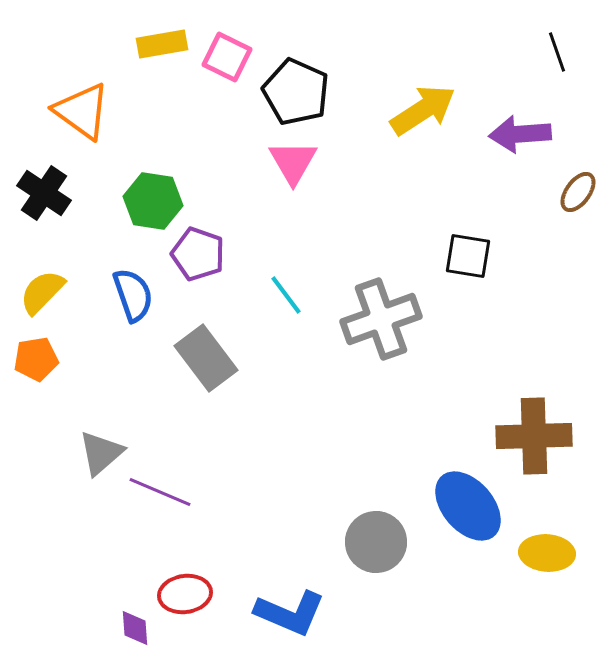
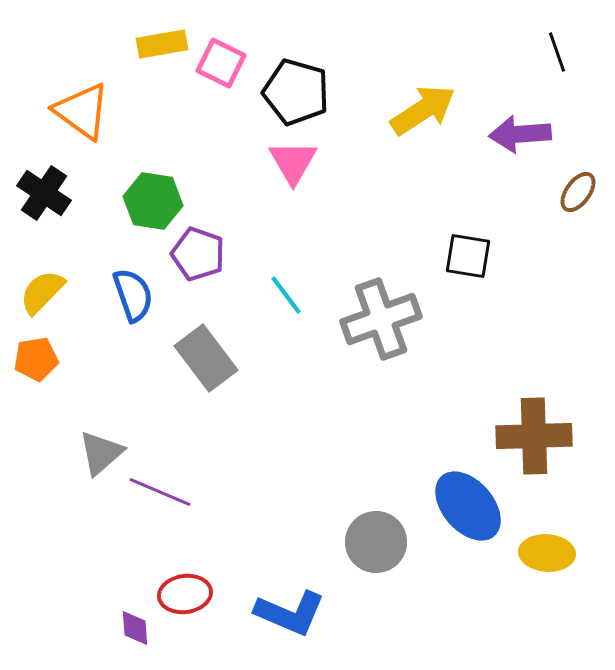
pink square: moved 6 px left, 6 px down
black pentagon: rotated 8 degrees counterclockwise
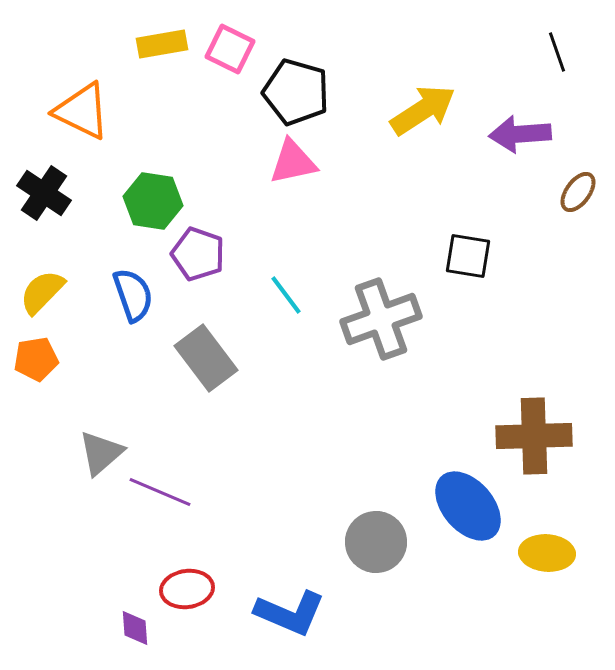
pink square: moved 9 px right, 14 px up
orange triangle: rotated 10 degrees counterclockwise
pink triangle: rotated 48 degrees clockwise
red ellipse: moved 2 px right, 5 px up
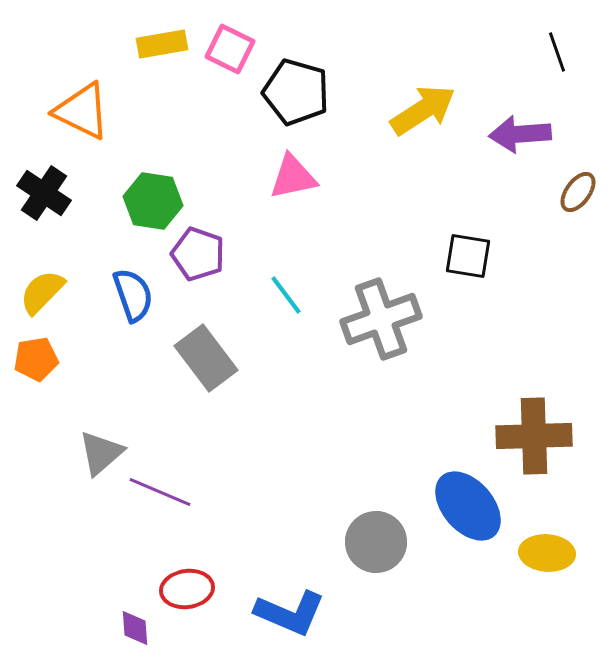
pink triangle: moved 15 px down
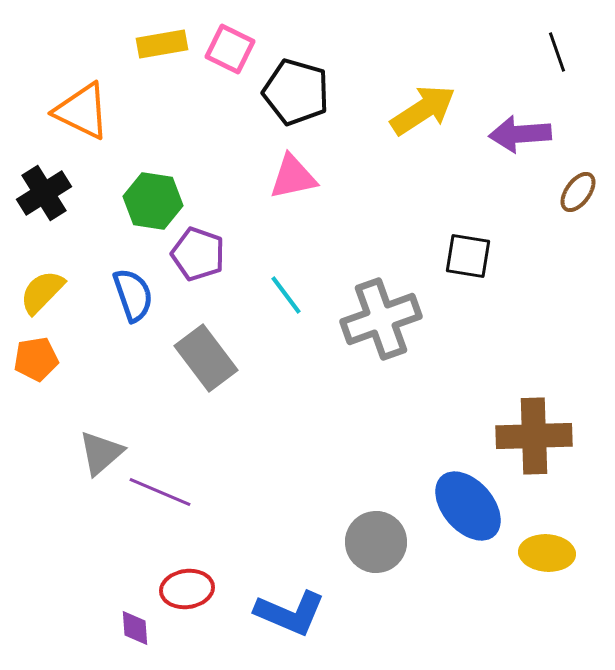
black cross: rotated 24 degrees clockwise
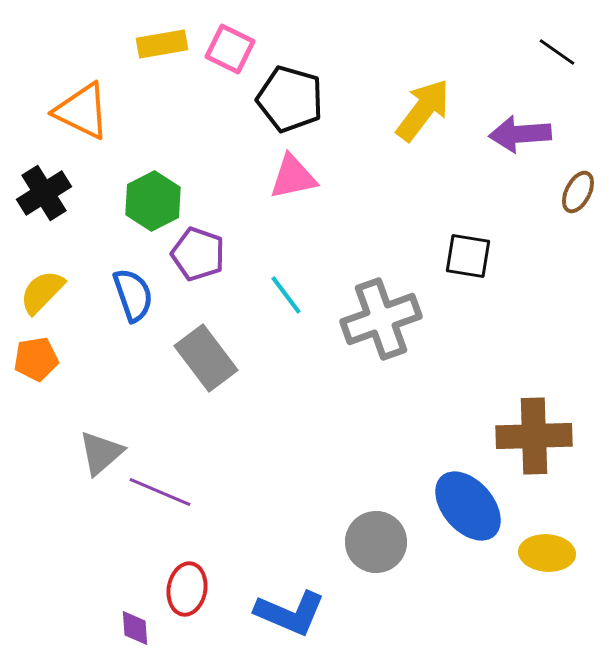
black line: rotated 36 degrees counterclockwise
black pentagon: moved 6 px left, 7 px down
yellow arrow: rotated 20 degrees counterclockwise
brown ellipse: rotated 9 degrees counterclockwise
green hexagon: rotated 24 degrees clockwise
red ellipse: rotated 72 degrees counterclockwise
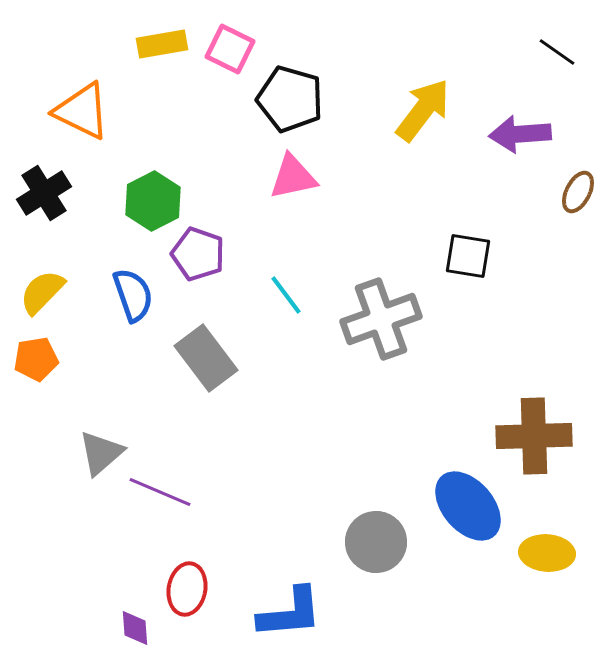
blue L-shape: rotated 28 degrees counterclockwise
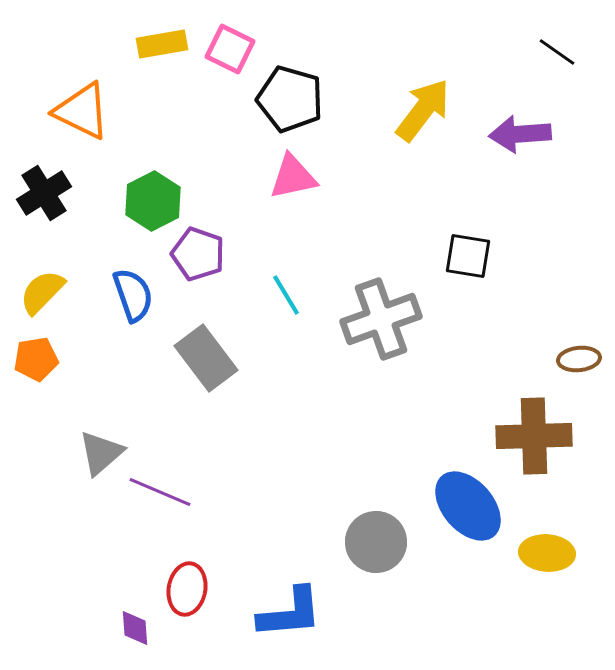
brown ellipse: moved 1 px right, 167 px down; rotated 57 degrees clockwise
cyan line: rotated 6 degrees clockwise
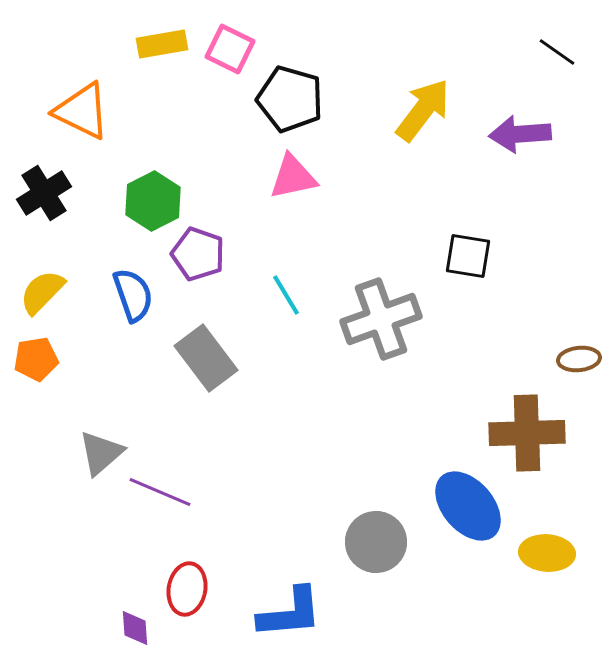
brown cross: moved 7 px left, 3 px up
